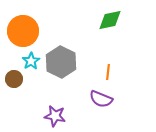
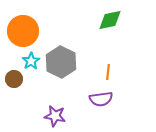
purple semicircle: rotated 30 degrees counterclockwise
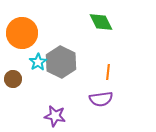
green diamond: moved 9 px left, 2 px down; rotated 75 degrees clockwise
orange circle: moved 1 px left, 2 px down
cyan star: moved 7 px right, 1 px down
brown circle: moved 1 px left
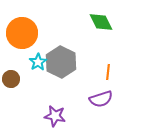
brown circle: moved 2 px left
purple semicircle: rotated 10 degrees counterclockwise
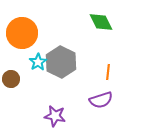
purple semicircle: moved 1 px down
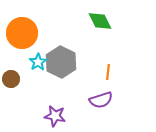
green diamond: moved 1 px left, 1 px up
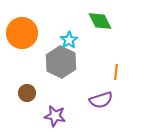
cyan star: moved 31 px right, 22 px up
orange line: moved 8 px right
brown circle: moved 16 px right, 14 px down
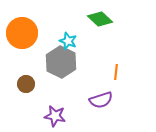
green diamond: moved 2 px up; rotated 20 degrees counterclockwise
cyan star: moved 1 px left, 1 px down; rotated 18 degrees counterclockwise
brown circle: moved 1 px left, 9 px up
